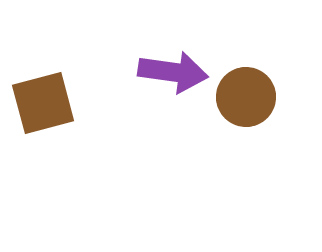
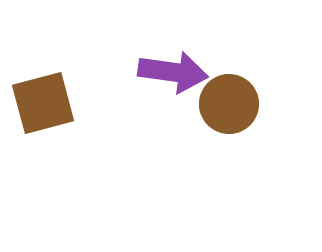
brown circle: moved 17 px left, 7 px down
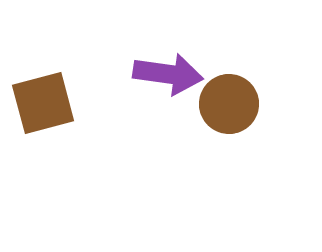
purple arrow: moved 5 px left, 2 px down
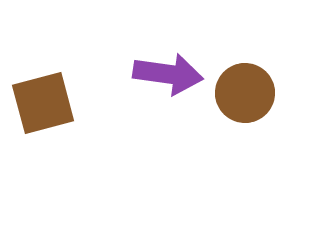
brown circle: moved 16 px right, 11 px up
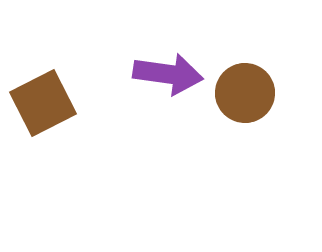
brown square: rotated 12 degrees counterclockwise
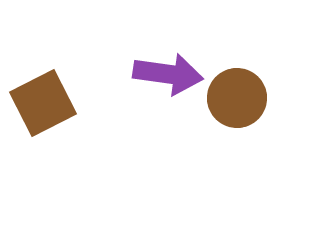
brown circle: moved 8 px left, 5 px down
